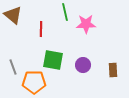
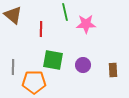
gray line: rotated 21 degrees clockwise
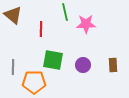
brown rectangle: moved 5 px up
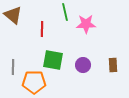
red line: moved 1 px right
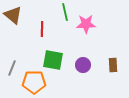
gray line: moved 1 px left, 1 px down; rotated 21 degrees clockwise
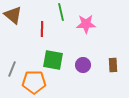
green line: moved 4 px left
gray line: moved 1 px down
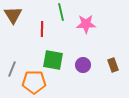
brown triangle: rotated 18 degrees clockwise
brown rectangle: rotated 16 degrees counterclockwise
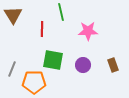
pink star: moved 2 px right, 7 px down
